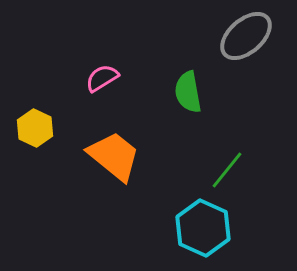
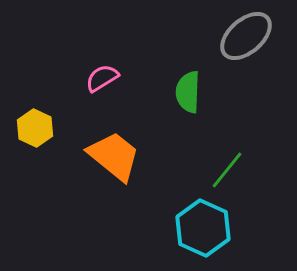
green semicircle: rotated 12 degrees clockwise
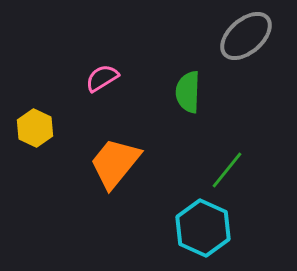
orange trapezoid: moved 1 px right, 7 px down; rotated 90 degrees counterclockwise
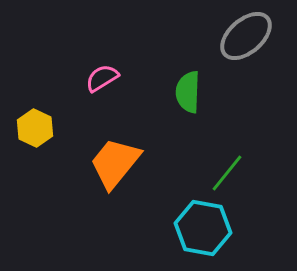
green line: moved 3 px down
cyan hexagon: rotated 14 degrees counterclockwise
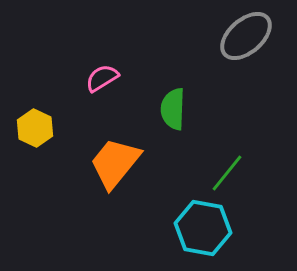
green semicircle: moved 15 px left, 17 px down
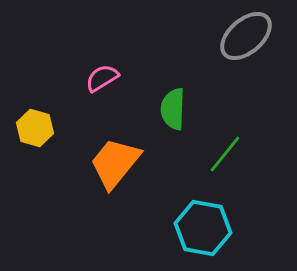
yellow hexagon: rotated 9 degrees counterclockwise
green line: moved 2 px left, 19 px up
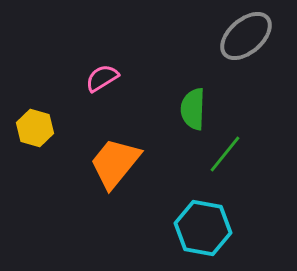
green semicircle: moved 20 px right
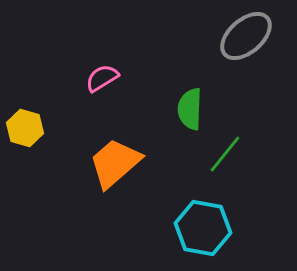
green semicircle: moved 3 px left
yellow hexagon: moved 10 px left
orange trapezoid: rotated 10 degrees clockwise
